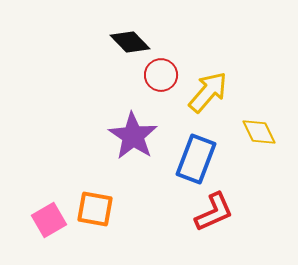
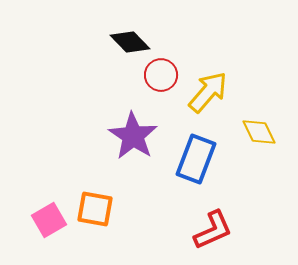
red L-shape: moved 1 px left, 18 px down
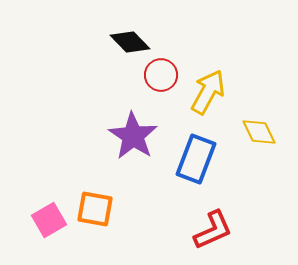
yellow arrow: rotated 12 degrees counterclockwise
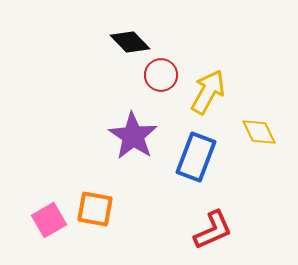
blue rectangle: moved 2 px up
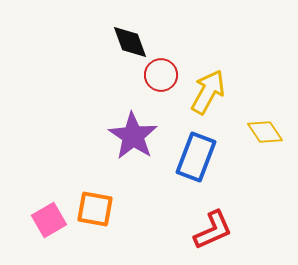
black diamond: rotated 24 degrees clockwise
yellow diamond: moved 6 px right; rotated 9 degrees counterclockwise
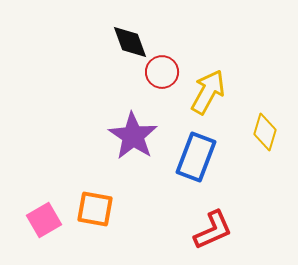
red circle: moved 1 px right, 3 px up
yellow diamond: rotated 51 degrees clockwise
pink square: moved 5 px left
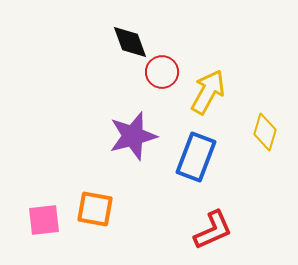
purple star: rotated 24 degrees clockwise
pink square: rotated 24 degrees clockwise
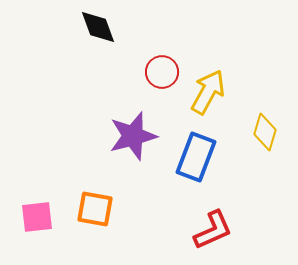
black diamond: moved 32 px left, 15 px up
pink square: moved 7 px left, 3 px up
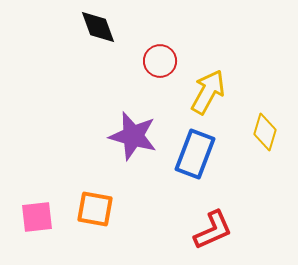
red circle: moved 2 px left, 11 px up
purple star: rotated 30 degrees clockwise
blue rectangle: moved 1 px left, 3 px up
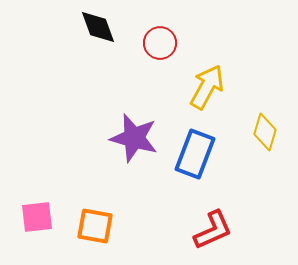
red circle: moved 18 px up
yellow arrow: moved 1 px left, 5 px up
purple star: moved 1 px right, 2 px down
orange square: moved 17 px down
